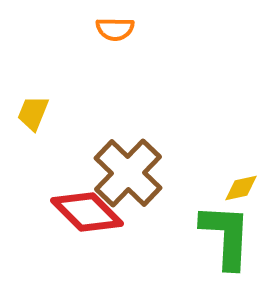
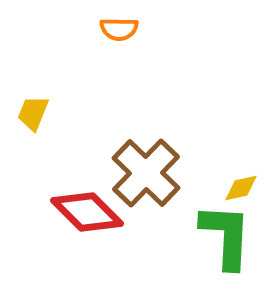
orange semicircle: moved 4 px right
brown cross: moved 18 px right
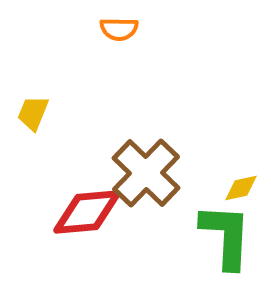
red diamond: rotated 50 degrees counterclockwise
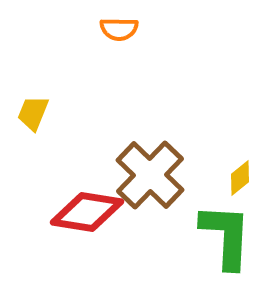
brown cross: moved 4 px right, 2 px down
yellow diamond: moved 1 px left, 10 px up; rotated 27 degrees counterclockwise
red diamond: rotated 14 degrees clockwise
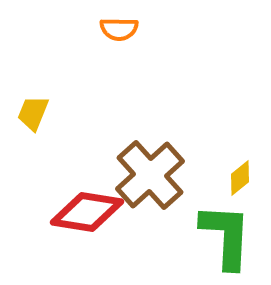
brown cross: rotated 4 degrees clockwise
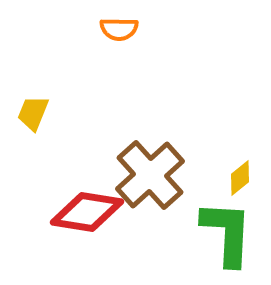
green L-shape: moved 1 px right, 3 px up
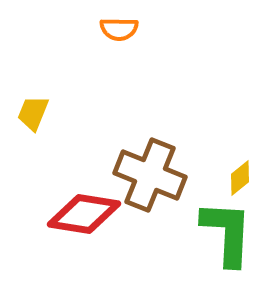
brown cross: rotated 26 degrees counterclockwise
red diamond: moved 3 px left, 2 px down
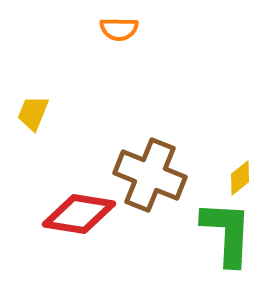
red diamond: moved 5 px left
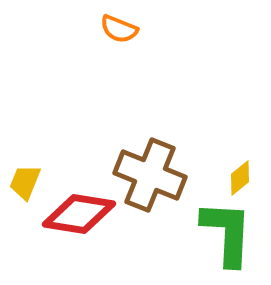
orange semicircle: rotated 21 degrees clockwise
yellow trapezoid: moved 8 px left, 69 px down
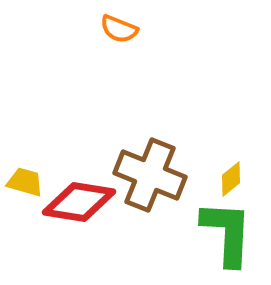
yellow diamond: moved 9 px left, 1 px down
yellow trapezoid: rotated 84 degrees clockwise
red diamond: moved 12 px up
